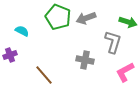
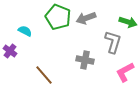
cyan semicircle: moved 3 px right
purple cross: moved 4 px up; rotated 32 degrees counterclockwise
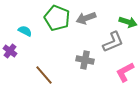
green pentagon: moved 1 px left, 1 px down
gray L-shape: rotated 50 degrees clockwise
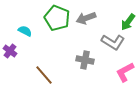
green arrow: rotated 108 degrees clockwise
gray L-shape: rotated 55 degrees clockwise
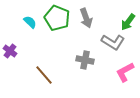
gray arrow: rotated 90 degrees counterclockwise
cyan semicircle: moved 5 px right, 9 px up; rotated 16 degrees clockwise
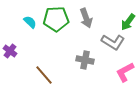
green pentagon: moved 1 px left, 1 px down; rotated 25 degrees counterclockwise
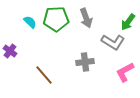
gray cross: moved 2 px down; rotated 18 degrees counterclockwise
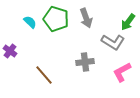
green pentagon: rotated 20 degrees clockwise
pink L-shape: moved 3 px left
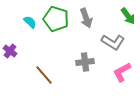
green arrow: moved 6 px up; rotated 72 degrees counterclockwise
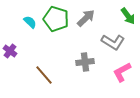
gray arrow: rotated 114 degrees counterclockwise
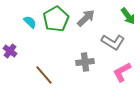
green pentagon: rotated 25 degrees clockwise
